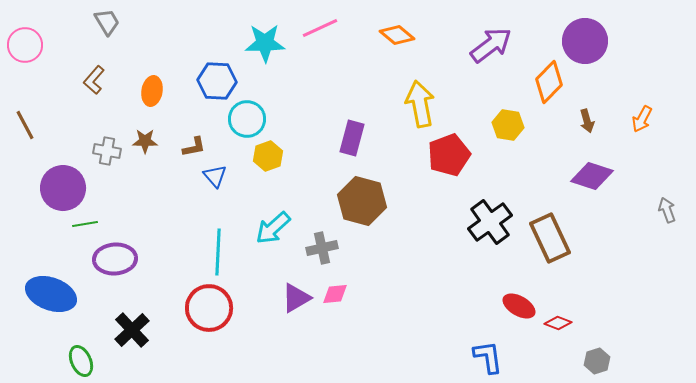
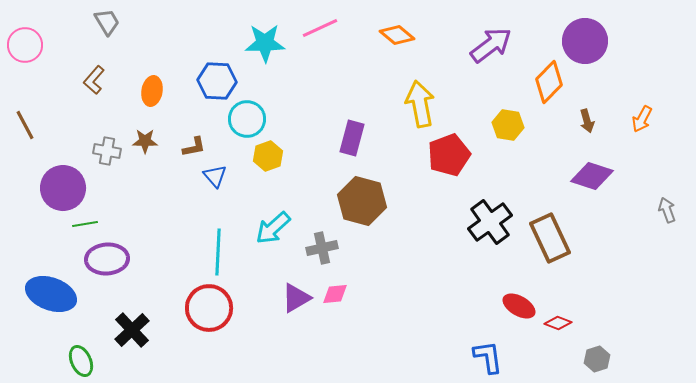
purple ellipse at (115, 259): moved 8 px left
gray hexagon at (597, 361): moved 2 px up
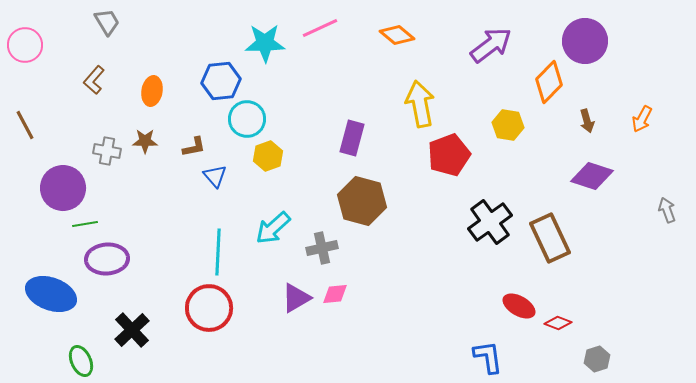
blue hexagon at (217, 81): moved 4 px right; rotated 9 degrees counterclockwise
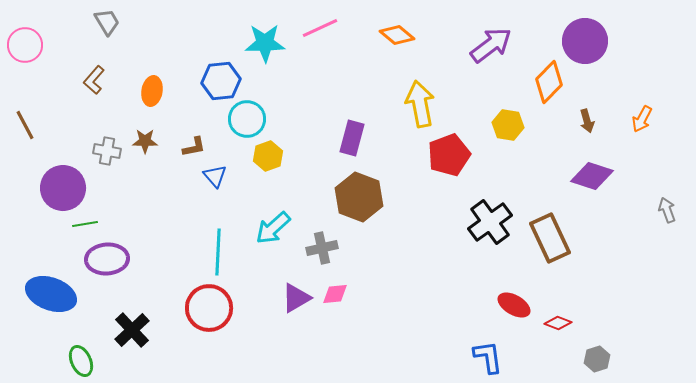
brown hexagon at (362, 201): moved 3 px left, 4 px up; rotated 6 degrees clockwise
red ellipse at (519, 306): moved 5 px left, 1 px up
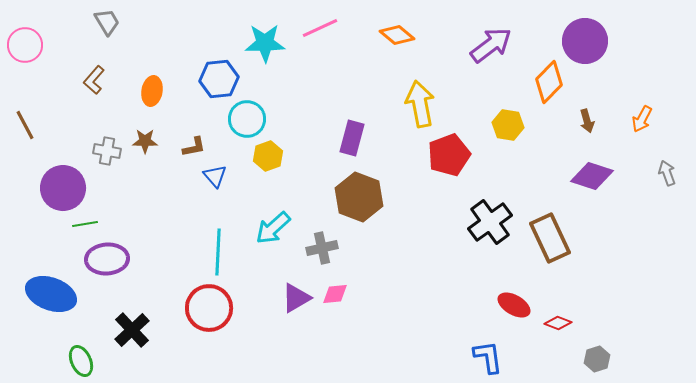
blue hexagon at (221, 81): moved 2 px left, 2 px up
gray arrow at (667, 210): moved 37 px up
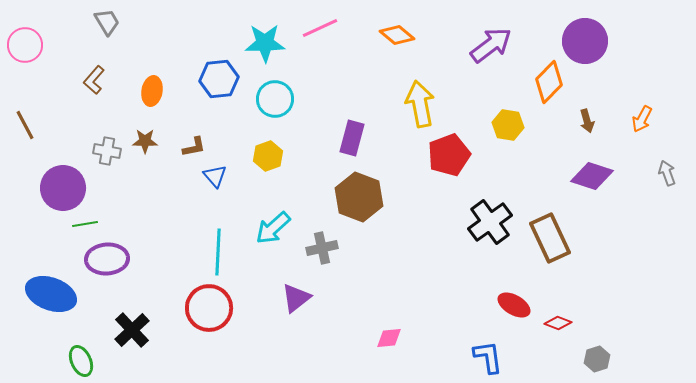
cyan circle at (247, 119): moved 28 px right, 20 px up
pink diamond at (335, 294): moved 54 px right, 44 px down
purple triangle at (296, 298): rotated 8 degrees counterclockwise
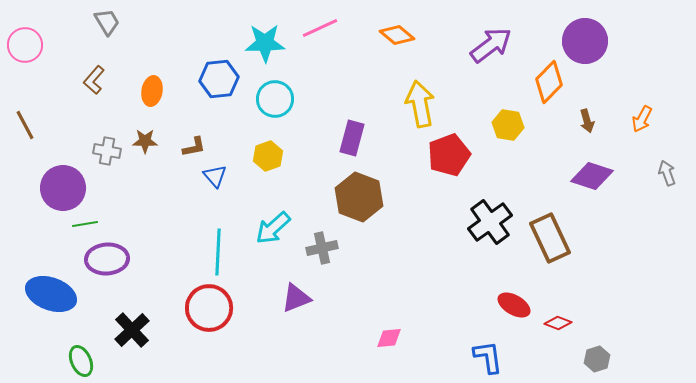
purple triangle at (296, 298): rotated 16 degrees clockwise
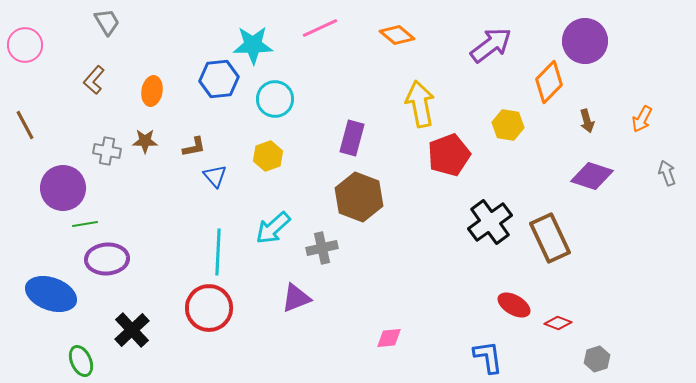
cyan star at (265, 43): moved 12 px left, 2 px down
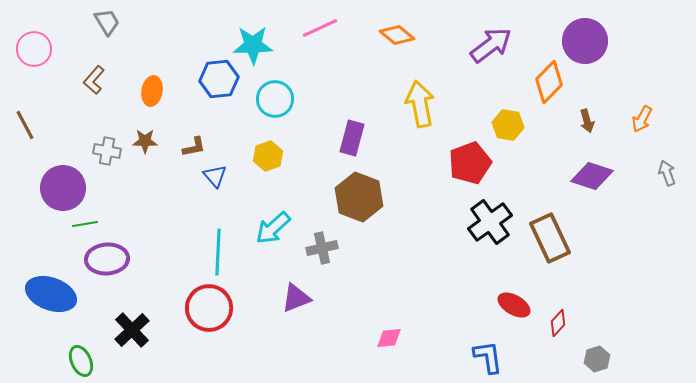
pink circle at (25, 45): moved 9 px right, 4 px down
red pentagon at (449, 155): moved 21 px right, 8 px down
red diamond at (558, 323): rotated 68 degrees counterclockwise
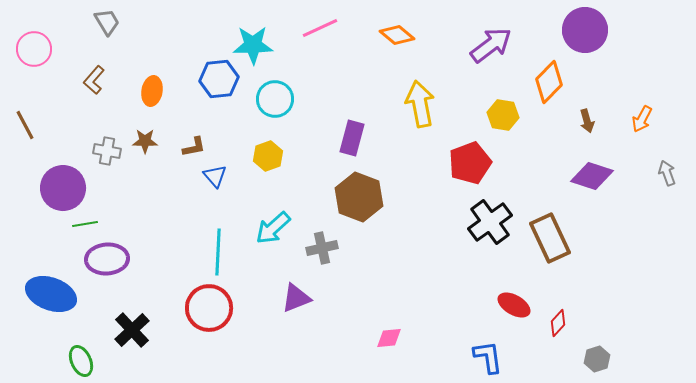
purple circle at (585, 41): moved 11 px up
yellow hexagon at (508, 125): moved 5 px left, 10 px up
